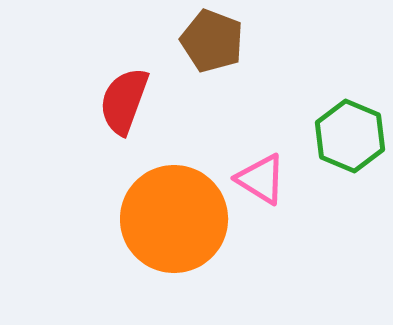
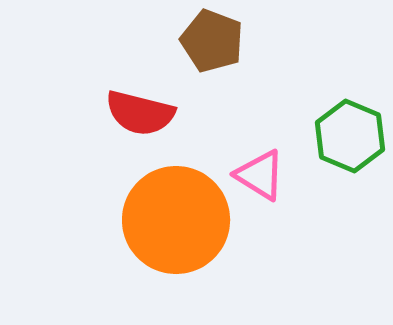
red semicircle: moved 16 px right, 12 px down; rotated 96 degrees counterclockwise
pink triangle: moved 1 px left, 4 px up
orange circle: moved 2 px right, 1 px down
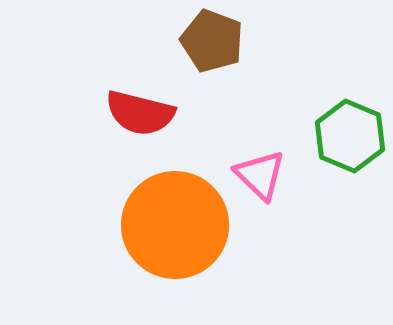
pink triangle: rotated 12 degrees clockwise
orange circle: moved 1 px left, 5 px down
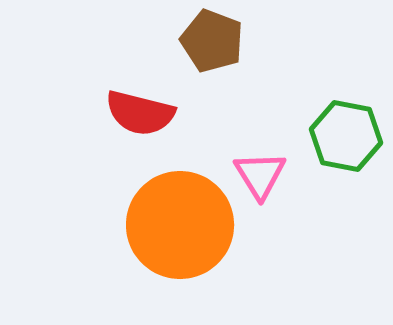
green hexagon: moved 4 px left; rotated 12 degrees counterclockwise
pink triangle: rotated 14 degrees clockwise
orange circle: moved 5 px right
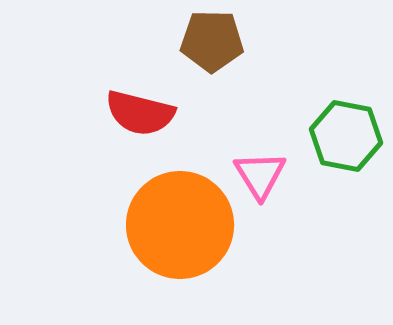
brown pentagon: rotated 20 degrees counterclockwise
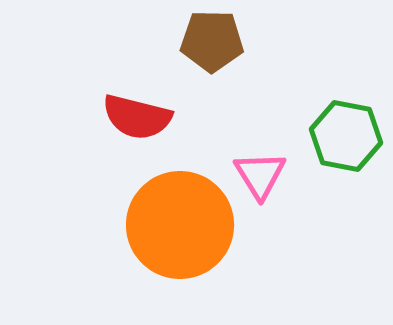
red semicircle: moved 3 px left, 4 px down
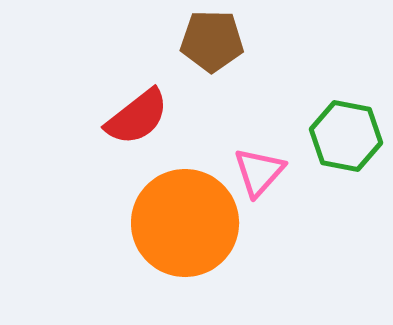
red semicircle: rotated 52 degrees counterclockwise
pink triangle: moved 1 px left, 3 px up; rotated 14 degrees clockwise
orange circle: moved 5 px right, 2 px up
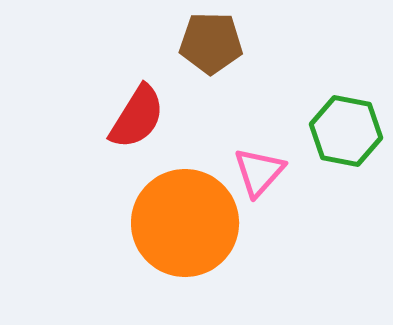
brown pentagon: moved 1 px left, 2 px down
red semicircle: rotated 20 degrees counterclockwise
green hexagon: moved 5 px up
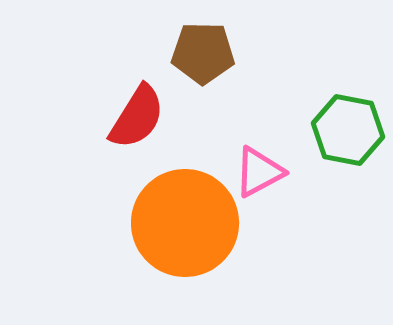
brown pentagon: moved 8 px left, 10 px down
green hexagon: moved 2 px right, 1 px up
pink triangle: rotated 20 degrees clockwise
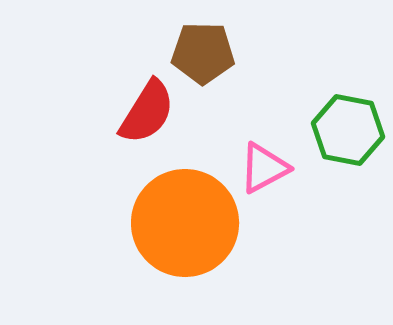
red semicircle: moved 10 px right, 5 px up
pink triangle: moved 5 px right, 4 px up
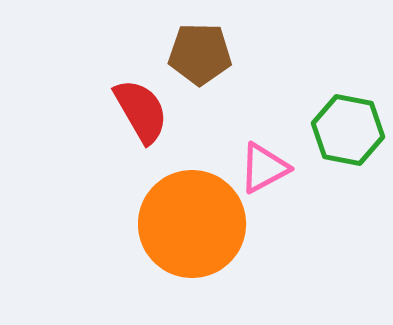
brown pentagon: moved 3 px left, 1 px down
red semicircle: moved 6 px left, 1 px up; rotated 62 degrees counterclockwise
orange circle: moved 7 px right, 1 px down
